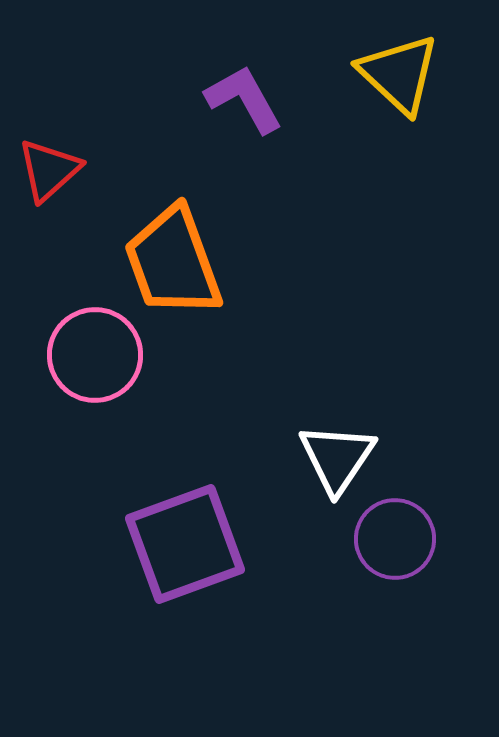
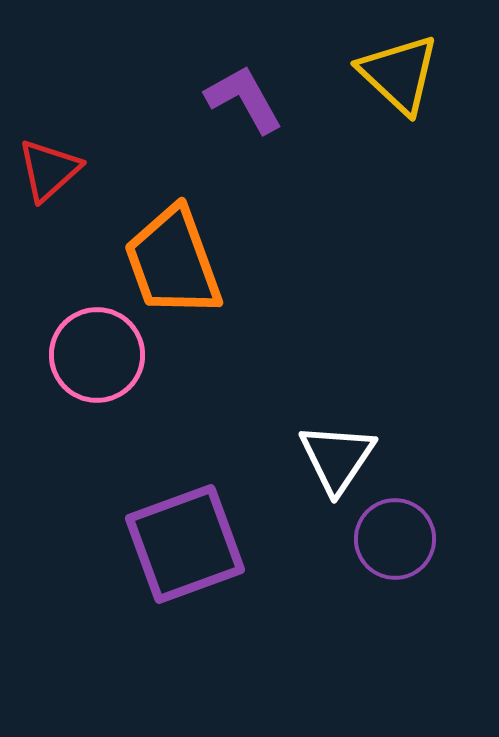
pink circle: moved 2 px right
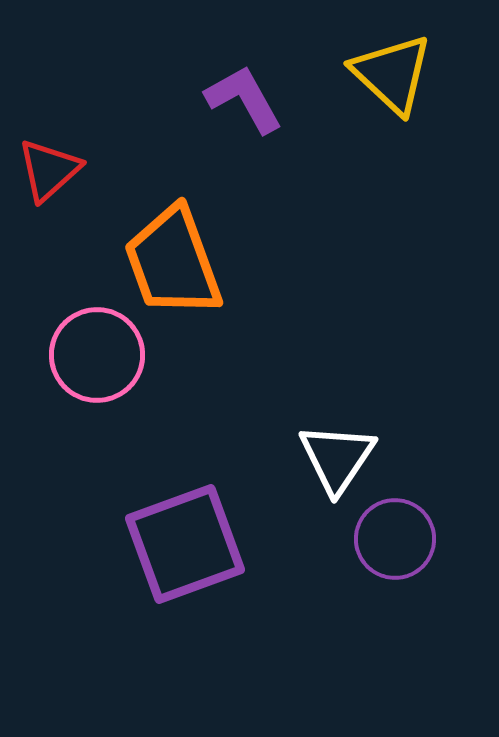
yellow triangle: moved 7 px left
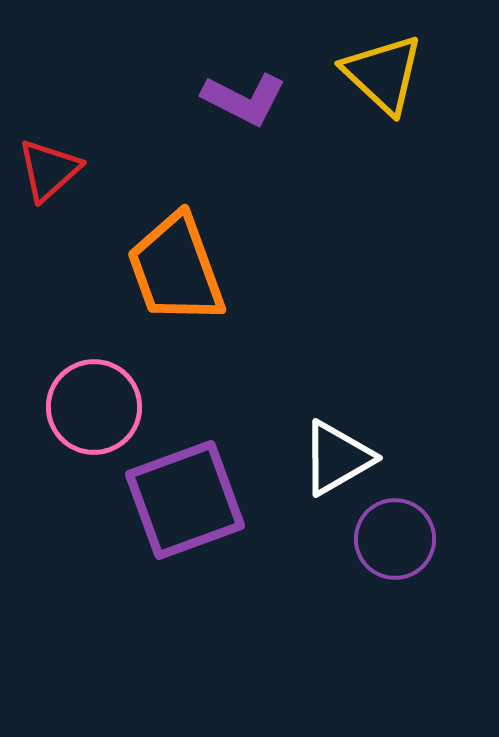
yellow triangle: moved 9 px left
purple L-shape: rotated 146 degrees clockwise
orange trapezoid: moved 3 px right, 7 px down
pink circle: moved 3 px left, 52 px down
white triangle: rotated 26 degrees clockwise
purple square: moved 44 px up
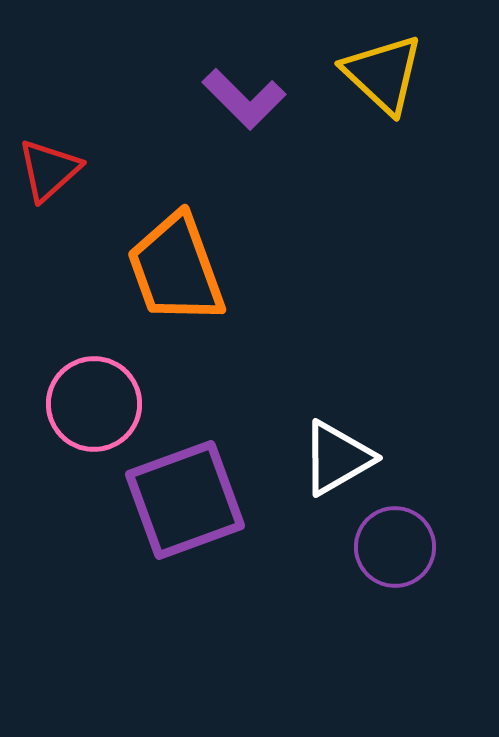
purple L-shape: rotated 18 degrees clockwise
pink circle: moved 3 px up
purple circle: moved 8 px down
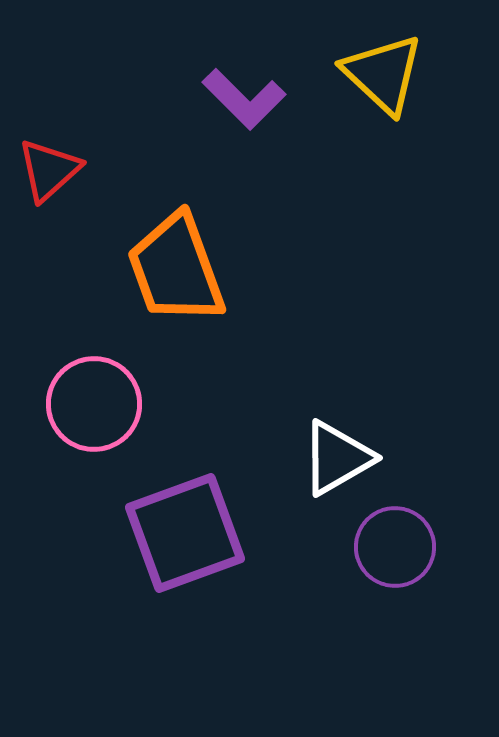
purple square: moved 33 px down
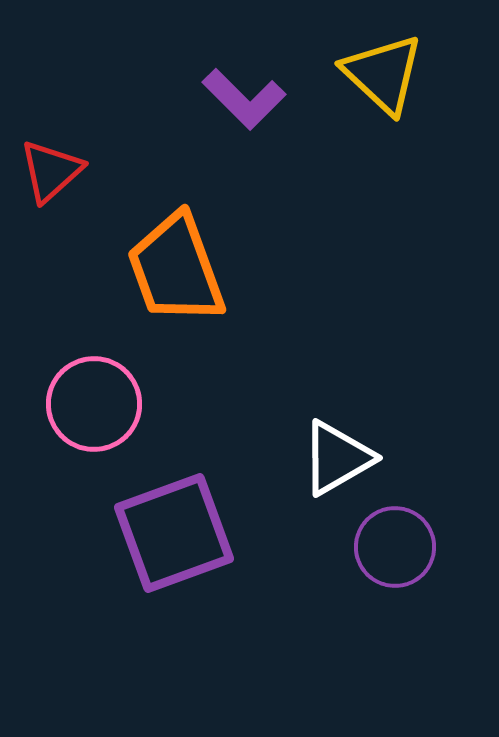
red triangle: moved 2 px right, 1 px down
purple square: moved 11 px left
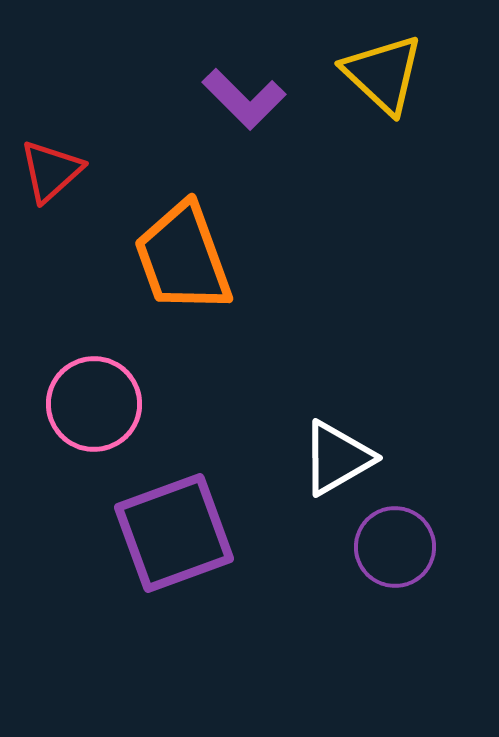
orange trapezoid: moved 7 px right, 11 px up
